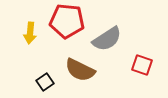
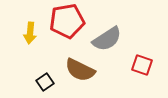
red pentagon: rotated 16 degrees counterclockwise
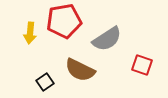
red pentagon: moved 3 px left
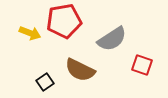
yellow arrow: rotated 75 degrees counterclockwise
gray semicircle: moved 5 px right
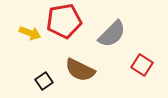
gray semicircle: moved 5 px up; rotated 12 degrees counterclockwise
red square: rotated 15 degrees clockwise
black square: moved 1 px left, 1 px up
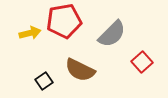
yellow arrow: rotated 35 degrees counterclockwise
red square: moved 3 px up; rotated 15 degrees clockwise
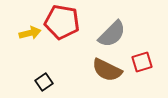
red pentagon: moved 2 px left, 1 px down; rotated 20 degrees clockwise
red square: rotated 25 degrees clockwise
brown semicircle: moved 27 px right
black square: moved 1 px down
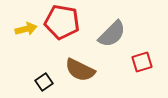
yellow arrow: moved 4 px left, 4 px up
brown semicircle: moved 27 px left
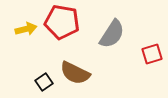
gray semicircle: rotated 12 degrees counterclockwise
red square: moved 10 px right, 8 px up
brown semicircle: moved 5 px left, 3 px down
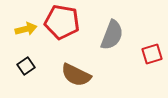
gray semicircle: moved 1 px down; rotated 12 degrees counterclockwise
brown semicircle: moved 1 px right, 2 px down
black square: moved 18 px left, 16 px up
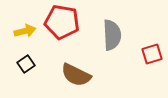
yellow arrow: moved 1 px left, 2 px down
gray semicircle: rotated 24 degrees counterclockwise
black square: moved 2 px up
